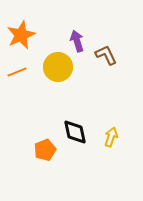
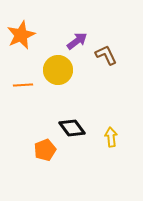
purple arrow: rotated 70 degrees clockwise
yellow circle: moved 3 px down
orange line: moved 6 px right, 13 px down; rotated 18 degrees clockwise
black diamond: moved 3 px left, 4 px up; rotated 24 degrees counterclockwise
yellow arrow: rotated 24 degrees counterclockwise
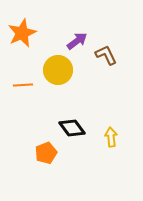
orange star: moved 1 px right, 2 px up
orange pentagon: moved 1 px right, 3 px down
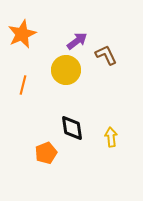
orange star: moved 1 px down
yellow circle: moved 8 px right
orange line: rotated 72 degrees counterclockwise
black diamond: rotated 28 degrees clockwise
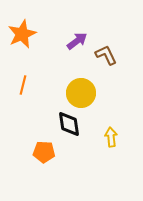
yellow circle: moved 15 px right, 23 px down
black diamond: moved 3 px left, 4 px up
orange pentagon: moved 2 px left, 1 px up; rotated 25 degrees clockwise
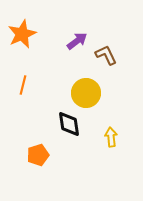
yellow circle: moved 5 px right
orange pentagon: moved 6 px left, 3 px down; rotated 20 degrees counterclockwise
